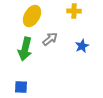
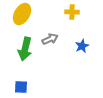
yellow cross: moved 2 px left, 1 px down
yellow ellipse: moved 10 px left, 2 px up
gray arrow: rotated 14 degrees clockwise
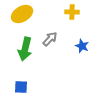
yellow ellipse: rotated 30 degrees clockwise
gray arrow: rotated 21 degrees counterclockwise
blue star: rotated 24 degrees counterclockwise
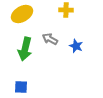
yellow cross: moved 6 px left, 2 px up
gray arrow: rotated 105 degrees counterclockwise
blue star: moved 6 px left
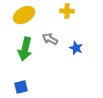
yellow cross: moved 1 px right, 1 px down
yellow ellipse: moved 2 px right, 1 px down
blue star: moved 2 px down
blue square: rotated 16 degrees counterclockwise
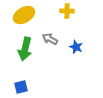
blue star: moved 1 px up
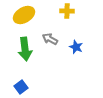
green arrow: rotated 20 degrees counterclockwise
blue square: rotated 24 degrees counterclockwise
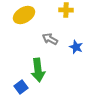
yellow cross: moved 1 px left, 1 px up
green arrow: moved 13 px right, 21 px down
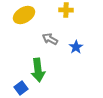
blue star: rotated 16 degrees clockwise
blue square: moved 1 px down
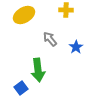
gray arrow: rotated 21 degrees clockwise
